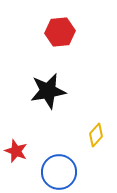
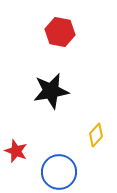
red hexagon: rotated 16 degrees clockwise
black star: moved 3 px right
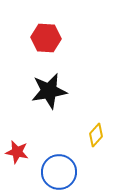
red hexagon: moved 14 px left, 6 px down; rotated 8 degrees counterclockwise
black star: moved 2 px left
red star: moved 1 px right, 1 px down; rotated 10 degrees counterclockwise
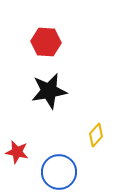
red hexagon: moved 4 px down
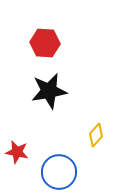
red hexagon: moved 1 px left, 1 px down
